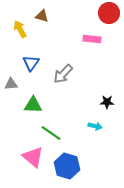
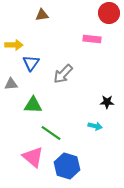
brown triangle: moved 1 px up; rotated 24 degrees counterclockwise
yellow arrow: moved 6 px left, 16 px down; rotated 120 degrees clockwise
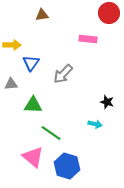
pink rectangle: moved 4 px left
yellow arrow: moved 2 px left
black star: rotated 16 degrees clockwise
cyan arrow: moved 2 px up
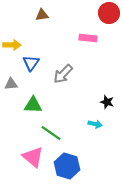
pink rectangle: moved 1 px up
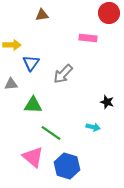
cyan arrow: moved 2 px left, 3 px down
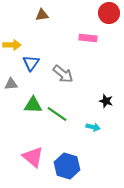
gray arrow: rotated 95 degrees counterclockwise
black star: moved 1 px left, 1 px up
green line: moved 6 px right, 19 px up
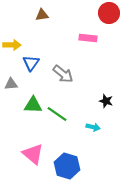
pink triangle: moved 3 px up
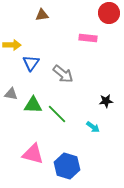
gray triangle: moved 10 px down; rotated 16 degrees clockwise
black star: rotated 24 degrees counterclockwise
green line: rotated 10 degrees clockwise
cyan arrow: rotated 24 degrees clockwise
pink triangle: rotated 25 degrees counterclockwise
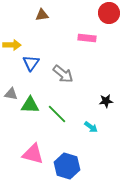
pink rectangle: moved 1 px left
green triangle: moved 3 px left
cyan arrow: moved 2 px left
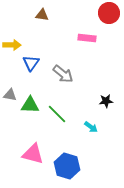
brown triangle: rotated 16 degrees clockwise
gray triangle: moved 1 px left, 1 px down
